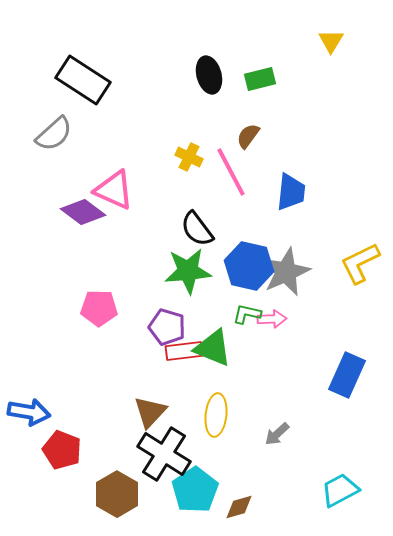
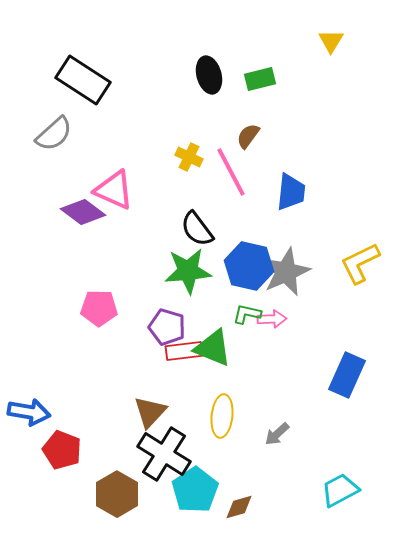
yellow ellipse: moved 6 px right, 1 px down
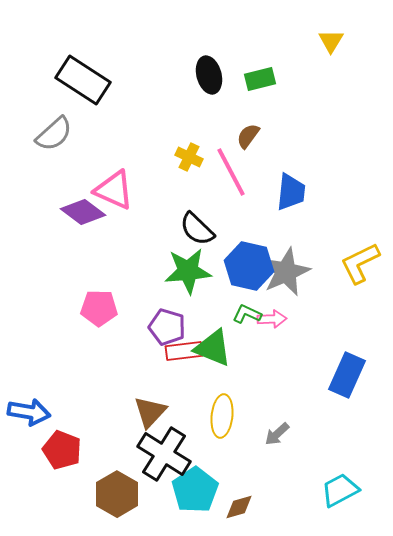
black semicircle: rotated 9 degrees counterclockwise
green L-shape: rotated 12 degrees clockwise
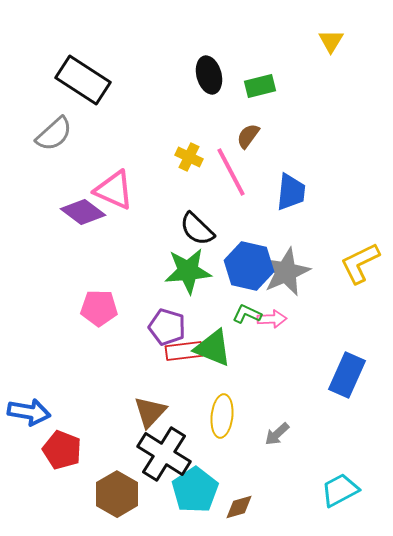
green rectangle: moved 7 px down
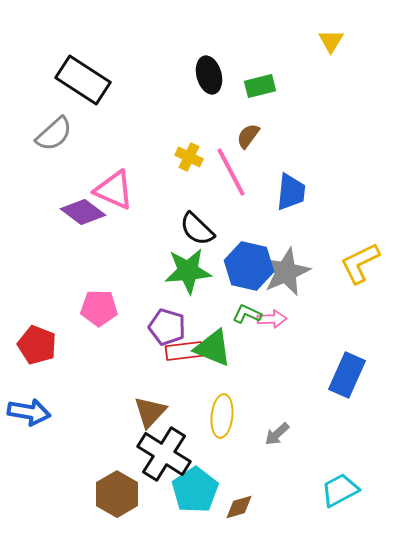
red pentagon: moved 25 px left, 105 px up
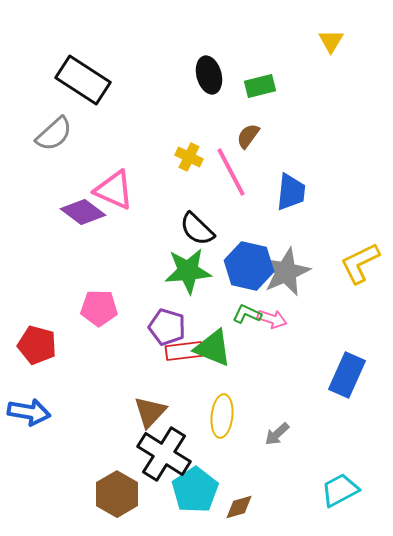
pink arrow: rotated 20 degrees clockwise
red pentagon: rotated 6 degrees counterclockwise
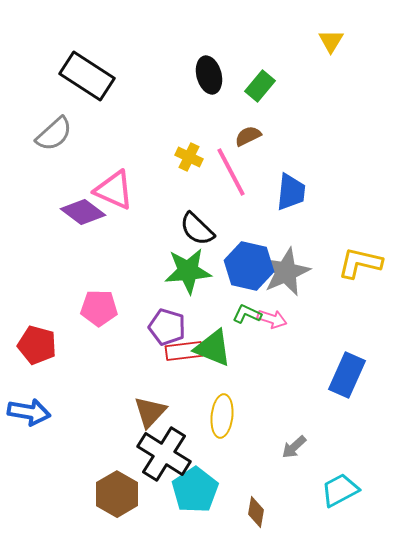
black rectangle: moved 4 px right, 4 px up
green rectangle: rotated 36 degrees counterclockwise
brown semicircle: rotated 28 degrees clockwise
yellow L-shape: rotated 39 degrees clockwise
gray arrow: moved 17 px right, 13 px down
brown diamond: moved 17 px right, 5 px down; rotated 64 degrees counterclockwise
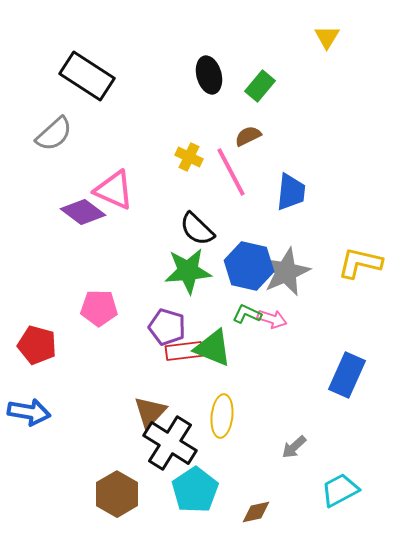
yellow triangle: moved 4 px left, 4 px up
black cross: moved 6 px right, 11 px up
brown diamond: rotated 68 degrees clockwise
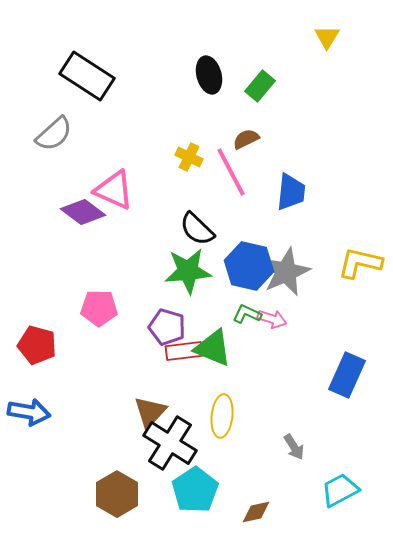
brown semicircle: moved 2 px left, 3 px down
gray arrow: rotated 80 degrees counterclockwise
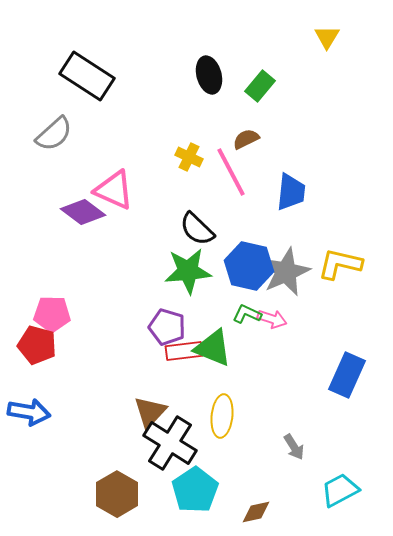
yellow L-shape: moved 20 px left, 1 px down
pink pentagon: moved 47 px left, 6 px down
